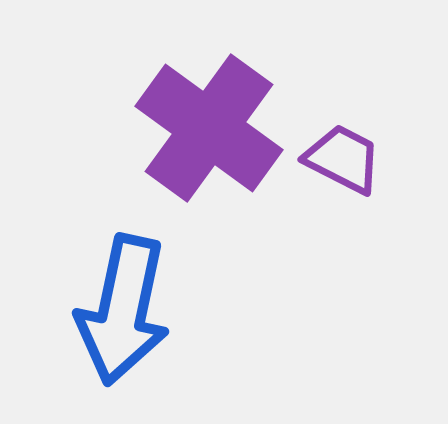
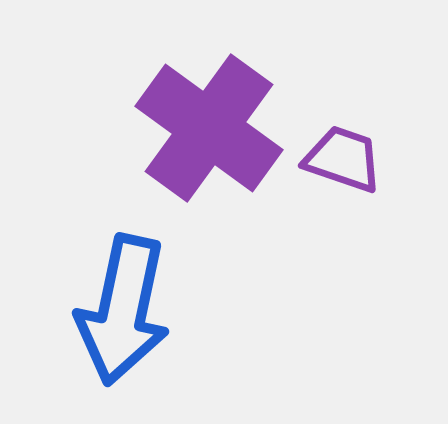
purple trapezoid: rotated 8 degrees counterclockwise
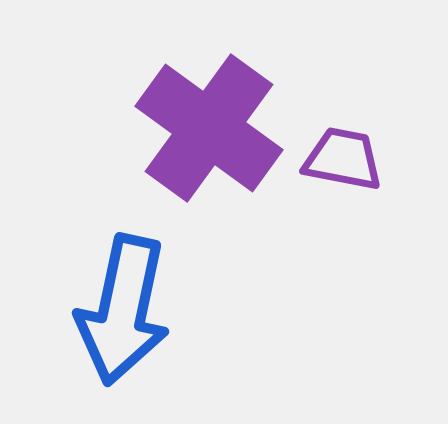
purple trapezoid: rotated 8 degrees counterclockwise
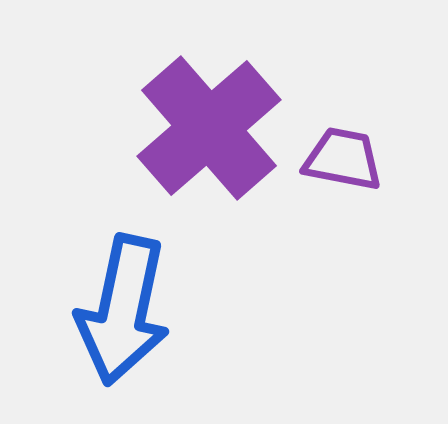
purple cross: rotated 13 degrees clockwise
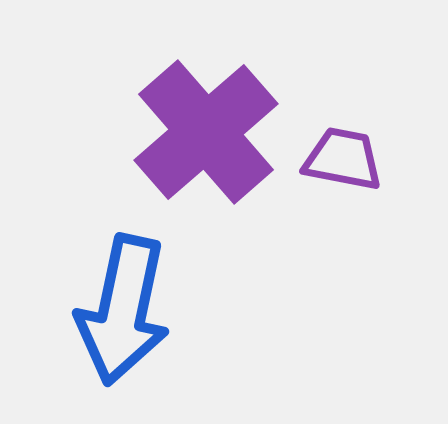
purple cross: moved 3 px left, 4 px down
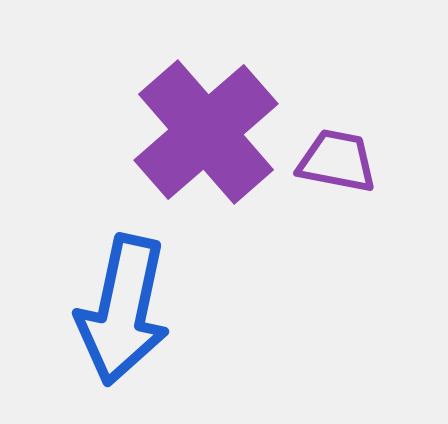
purple trapezoid: moved 6 px left, 2 px down
